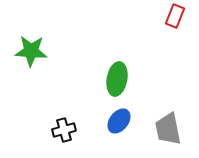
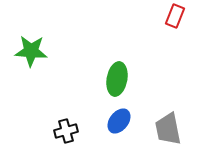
black cross: moved 2 px right, 1 px down
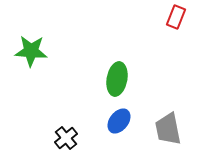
red rectangle: moved 1 px right, 1 px down
black cross: moved 7 px down; rotated 25 degrees counterclockwise
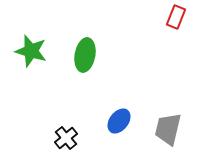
green star: rotated 12 degrees clockwise
green ellipse: moved 32 px left, 24 px up
gray trapezoid: rotated 24 degrees clockwise
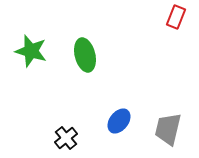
green ellipse: rotated 24 degrees counterclockwise
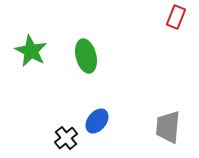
green star: rotated 12 degrees clockwise
green ellipse: moved 1 px right, 1 px down
blue ellipse: moved 22 px left
gray trapezoid: moved 2 px up; rotated 8 degrees counterclockwise
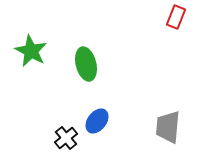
green ellipse: moved 8 px down
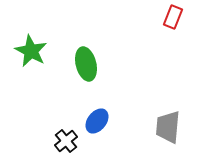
red rectangle: moved 3 px left
black cross: moved 3 px down
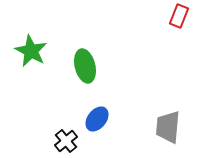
red rectangle: moved 6 px right, 1 px up
green ellipse: moved 1 px left, 2 px down
blue ellipse: moved 2 px up
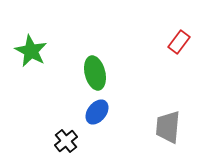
red rectangle: moved 26 px down; rotated 15 degrees clockwise
green ellipse: moved 10 px right, 7 px down
blue ellipse: moved 7 px up
